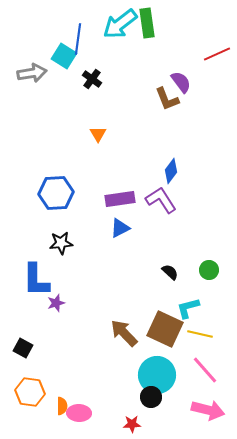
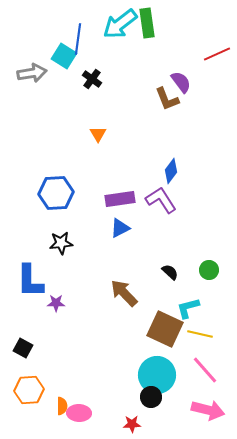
blue L-shape: moved 6 px left, 1 px down
purple star: rotated 18 degrees clockwise
brown arrow: moved 40 px up
orange hexagon: moved 1 px left, 2 px up; rotated 12 degrees counterclockwise
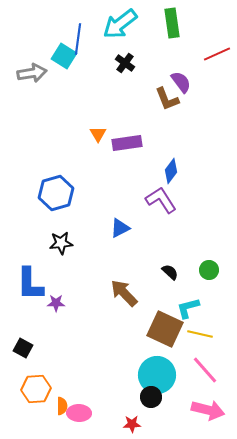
green rectangle: moved 25 px right
black cross: moved 33 px right, 16 px up
blue hexagon: rotated 12 degrees counterclockwise
purple rectangle: moved 7 px right, 56 px up
blue L-shape: moved 3 px down
orange hexagon: moved 7 px right, 1 px up
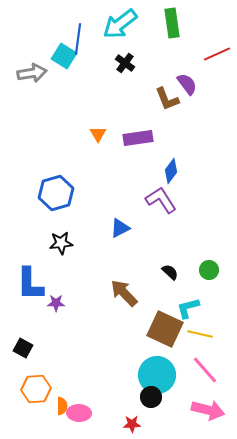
purple semicircle: moved 6 px right, 2 px down
purple rectangle: moved 11 px right, 5 px up
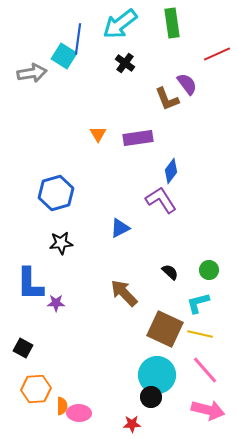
cyan L-shape: moved 10 px right, 5 px up
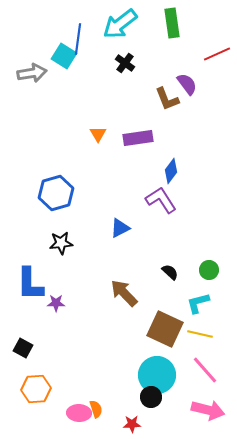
orange semicircle: moved 34 px right, 3 px down; rotated 18 degrees counterclockwise
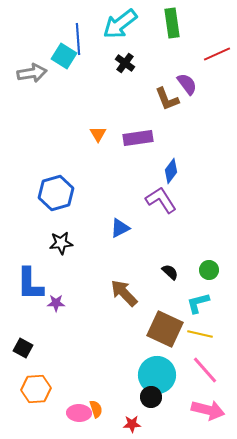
blue line: rotated 12 degrees counterclockwise
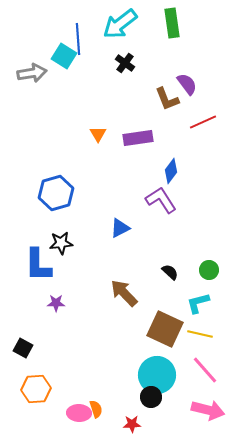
red line: moved 14 px left, 68 px down
blue L-shape: moved 8 px right, 19 px up
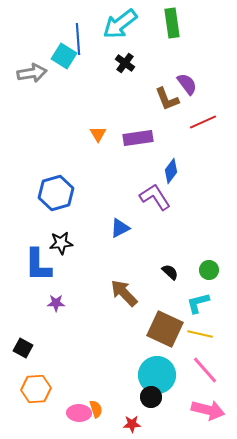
purple L-shape: moved 6 px left, 3 px up
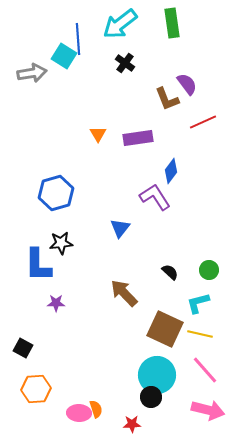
blue triangle: rotated 25 degrees counterclockwise
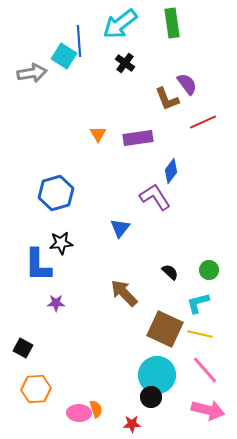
blue line: moved 1 px right, 2 px down
